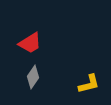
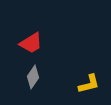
red trapezoid: moved 1 px right
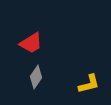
gray diamond: moved 3 px right
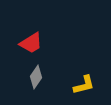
yellow L-shape: moved 5 px left, 1 px down
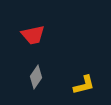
red trapezoid: moved 2 px right, 8 px up; rotated 20 degrees clockwise
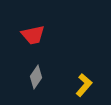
yellow L-shape: rotated 35 degrees counterclockwise
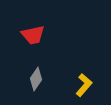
gray diamond: moved 2 px down
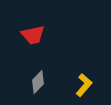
gray diamond: moved 2 px right, 3 px down; rotated 10 degrees clockwise
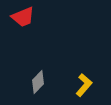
red trapezoid: moved 10 px left, 18 px up; rotated 10 degrees counterclockwise
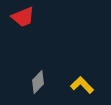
yellow L-shape: moved 2 px left; rotated 85 degrees counterclockwise
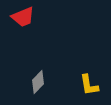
yellow L-shape: moved 7 px right; rotated 145 degrees counterclockwise
